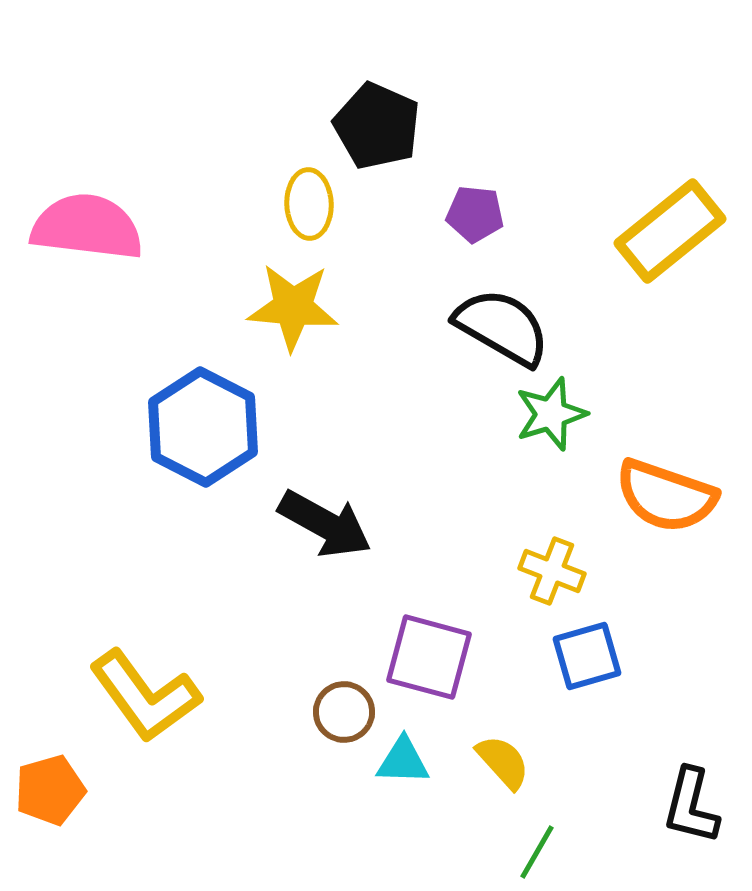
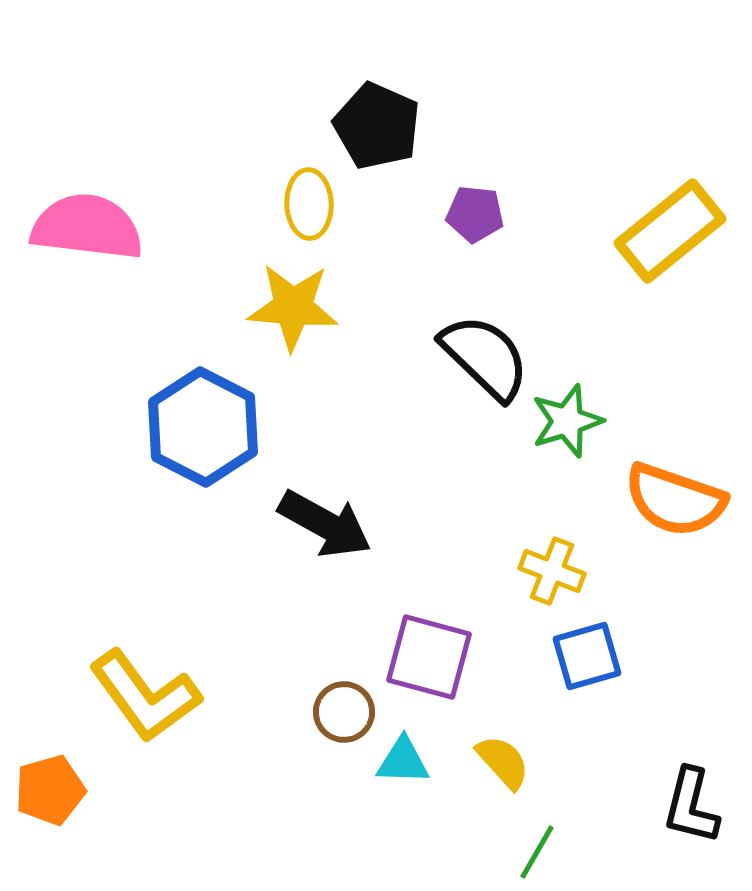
black semicircle: moved 17 px left, 30 px down; rotated 14 degrees clockwise
green star: moved 16 px right, 7 px down
orange semicircle: moved 9 px right, 4 px down
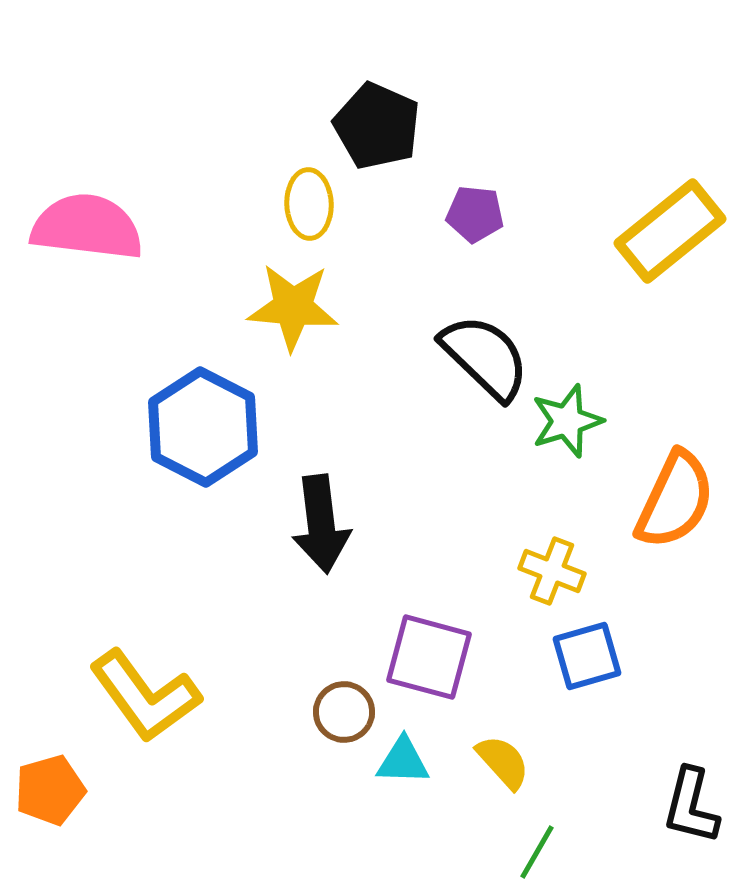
orange semicircle: rotated 84 degrees counterclockwise
black arrow: moved 4 px left; rotated 54 degrees clockwise
